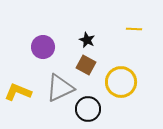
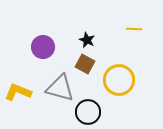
brown square: moved 1 px left, 1 px up
yellow circle: moved 2 px left, 2 px up
gray triangle: rotated 40 degrees clockwise
black circle: moved 3 px down
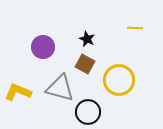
yellow line: moved 1 px right, 1 px up
black star: moved 1 px up
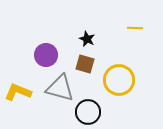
purple circle: moved 3 px right, 8 px down
brown square: rotated 12 degrees counterclockwise
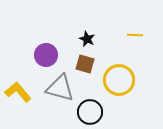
yellow line: moved 7 px down
yellow L-shape: rotated 28 degrees clockwise
black circle: moved 2 px right
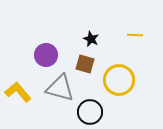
black star: moved 4 px right
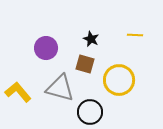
purple circle: moved 7 px up
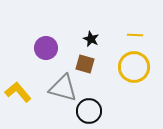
yellow circle: moved 15 px right, 13 px up
gray triangle: moved 3 px right
black circle: moved 1 px left, 1 px up
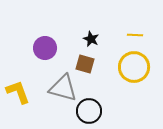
purple circle: moved 1 px left
yellow L-shape: rotated 20 degrees clockwise
